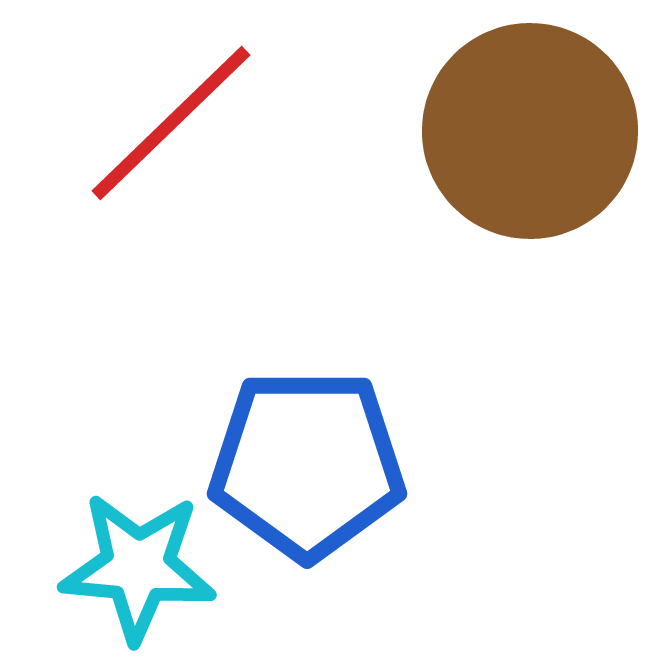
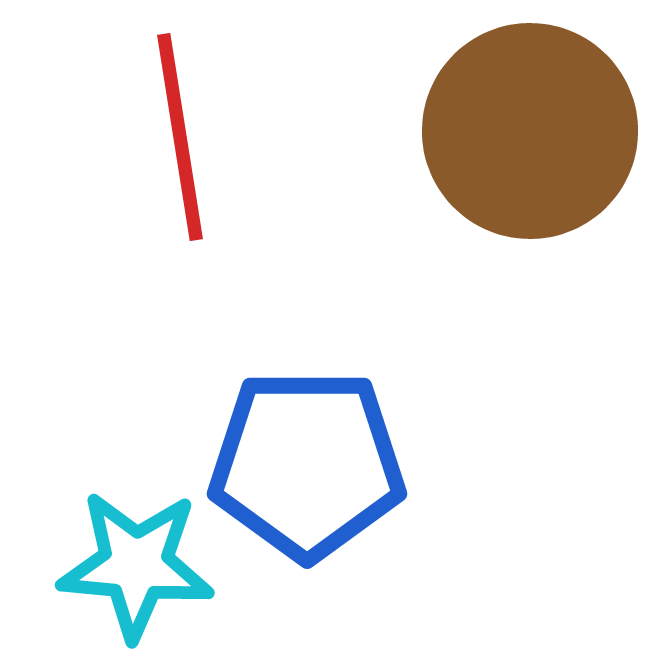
red line: moved 9 px right, 14 px down; rotated 55 degrees counterclockwise
cyan star: moved 2 px left, 2 px up
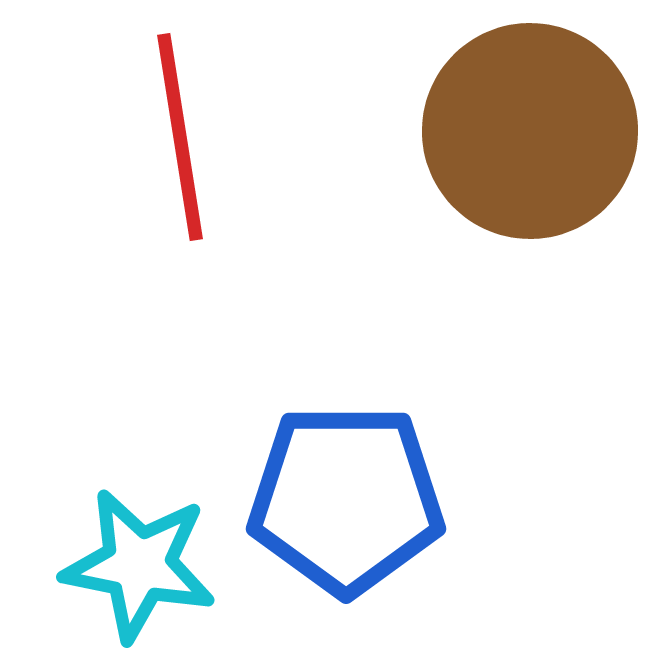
blue pentagon: moved 39 px right, 35 px down
cyan star: moved 3 px right; rotated 6 degrees clockwise
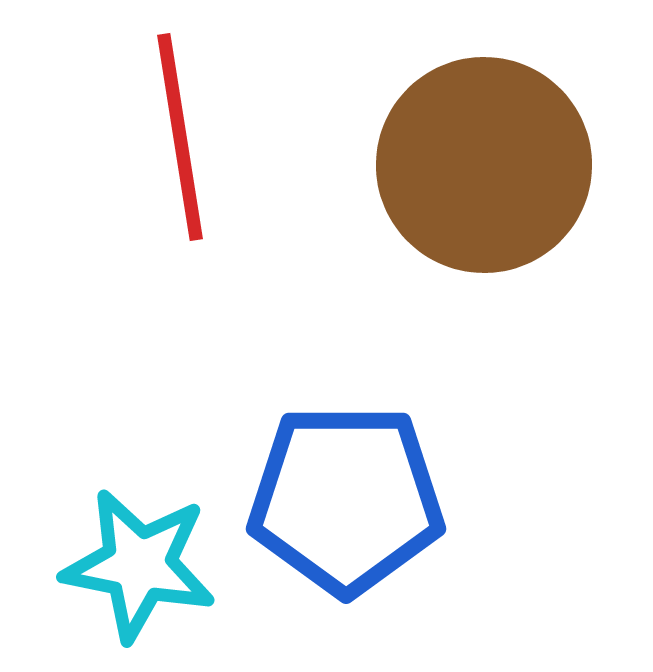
brown circle: moved 46 px left, 34 px down
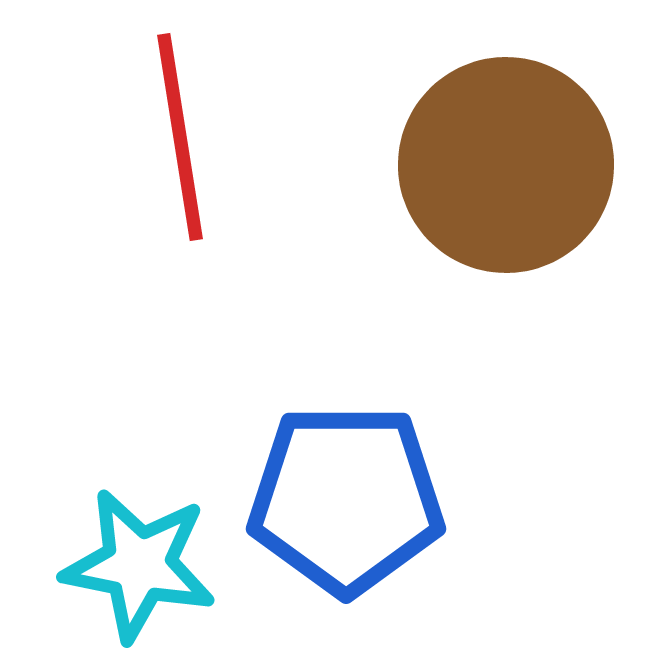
brown circle: moved 22 px right
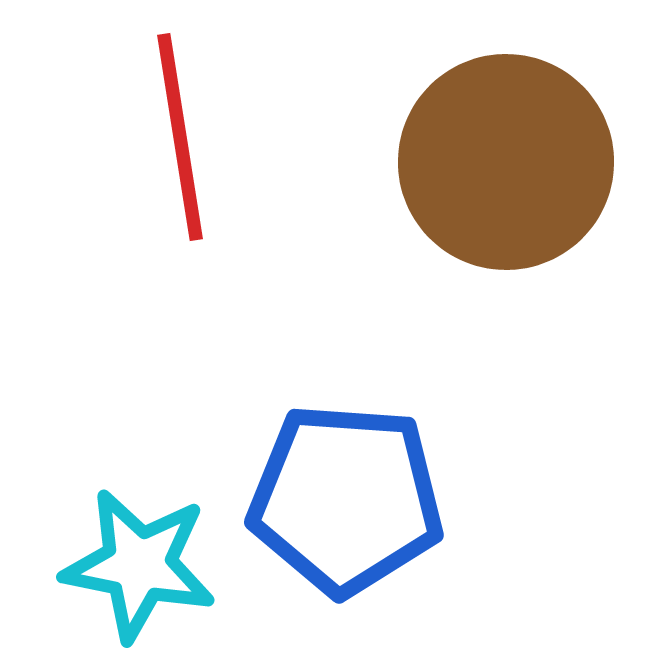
brown circle: moved 3 px up
blue pentagon: rotated 4 degrees clockwise
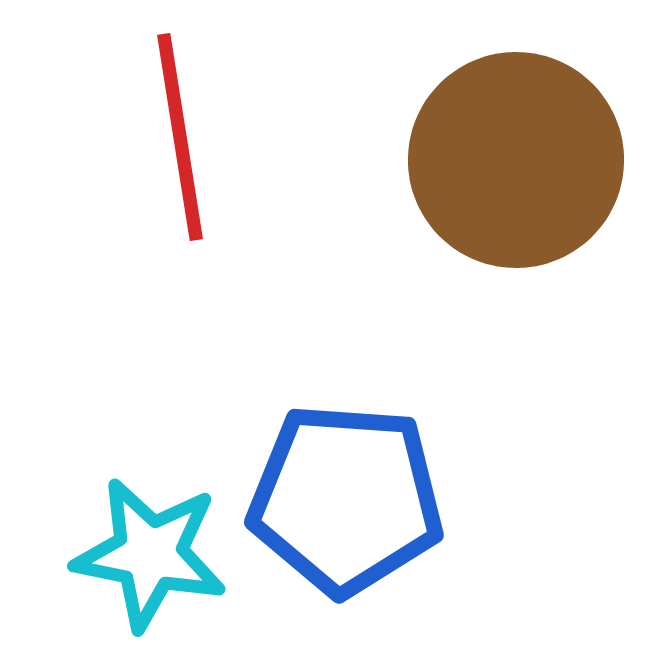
brown circle: moved 10 px right, 2 px up
cyan star: moved 11 px right, 11 px up
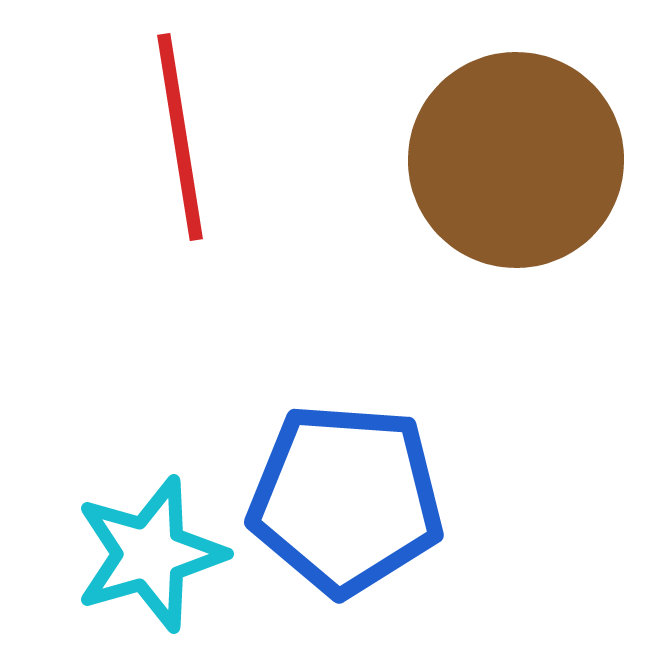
cyan star: rotated 27 degrees counterclockwise
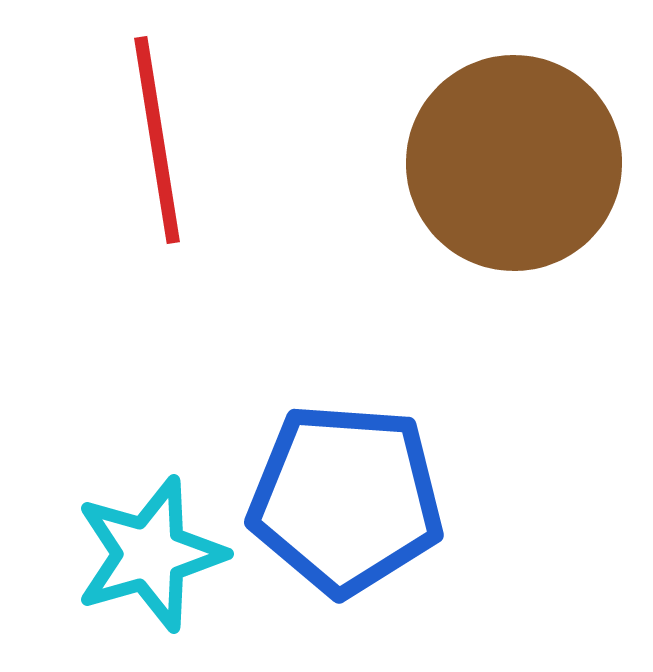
red line: moved 23 px left, 3 px down
brown circle: moved 2 px left, 3 px down
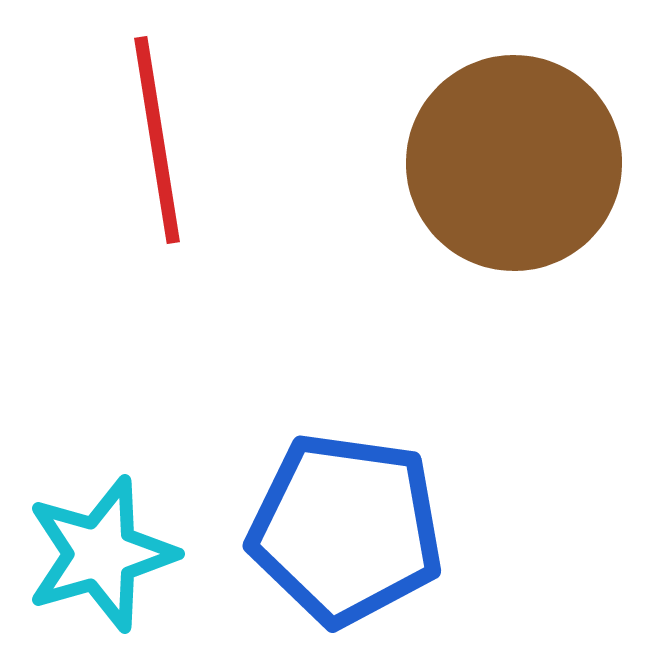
blue pentagon: moved 30 px down; rotated 4 degrees clockwise
cyan star: moved 49 px left
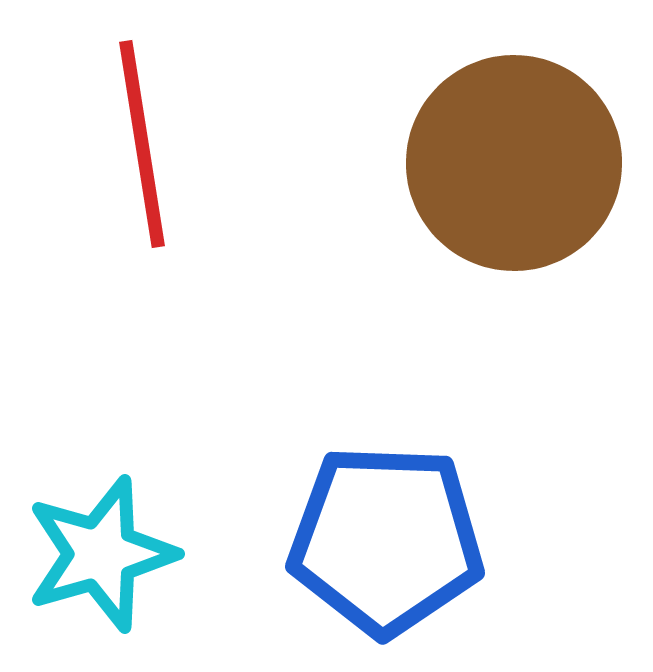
red line: moved 15 px left, 4 px down
blue pentagon: moved 40 px right, 11 px down; rotated 6 degrees counterclockwise
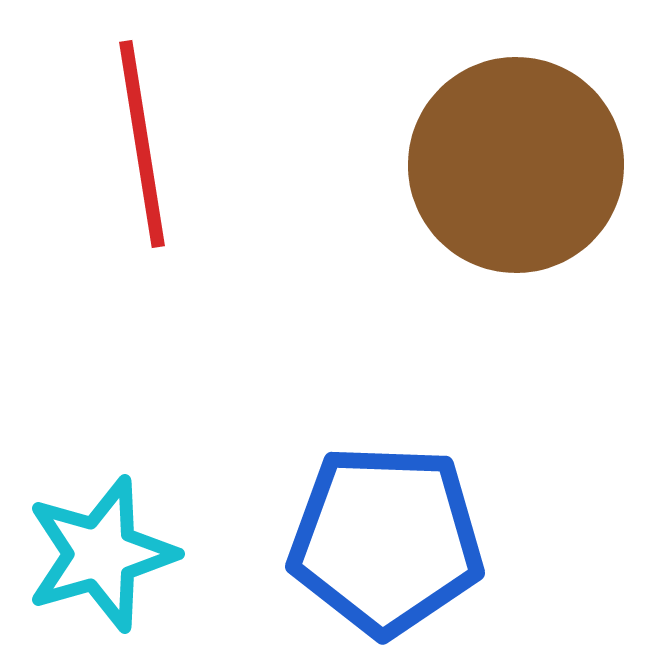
brown circle: moved 2 px right, 2 px down
